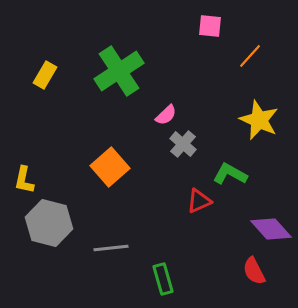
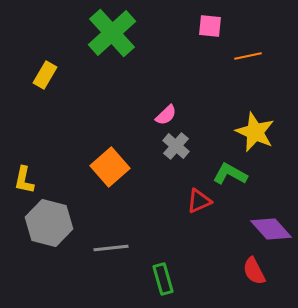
orange line: moved 2 px left; rotated 36 degrees clockwise
green cross: moved 7 px left, 38 px up; rotated 9 degrees counterclockwise
yellow star: moved 4 px left, 12 px down
gray cross: moved 7 px left, 2 px down
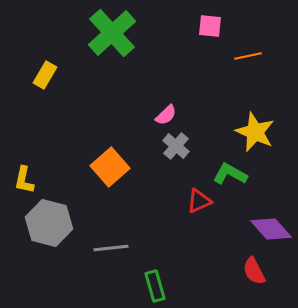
green rectangle: moved 8 px left, 7 px down
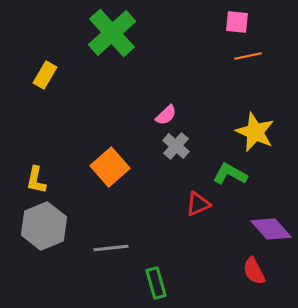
pink square: moved 27 px right, 4 px up
yellow L-shape: moved 12 px right
red triangle: moved 1 px left, 3 px down
gray hexagon: moved 5 px left, 3 px down; rotated 24 degrees clockwise
green rectangle: moved 1 px right, 3 px up
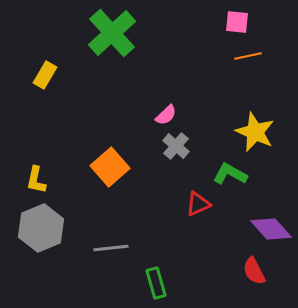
gray hexagon: moved 3 px left, 2 px down
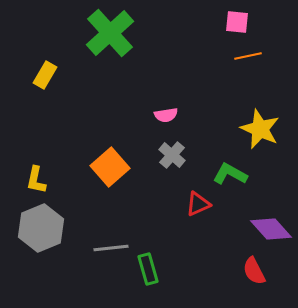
green cross: moved 2 px left
pink semicircle: rotated 35 degrees clockwise
yellow star: moved 5 px right, 3 px up
gray cross: moved 4 px left, 9 px down
green rectangle: moved 8 px left, 14 px up
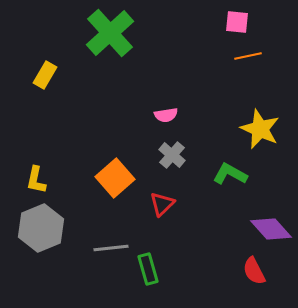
orange square: moved 5 px right, 11 px down
red triangle: moved 36 px left; rotated 20 degrees counterclockwise
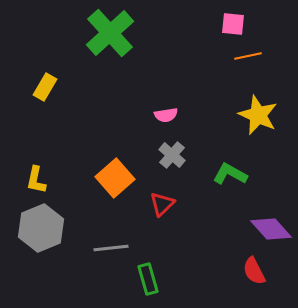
pink square: moved 4 px left, 2 px down
yellow rectangle: moved 12 px down
yellow star: moved 2 px left, 14 px up
green rectangle: moved 10 px down
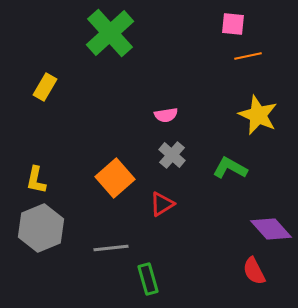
green L-shape: moved 6 px up
red triangle: rotated 12 degrees clockwise
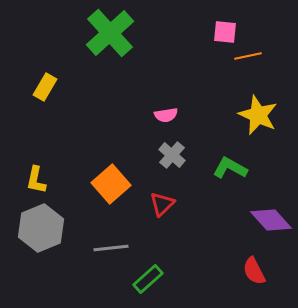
pink square: moved 8 px left, 8 px down
orange square: moved 4 px left, 6 px down
red triangle: rotated 12 degrees counterclockwise
purple diamond: moved 9 px up
green rectangle: rotated 64 degrees clockwise
